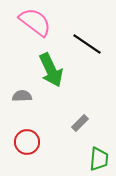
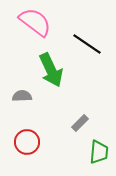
green trapezoid: moved 7 px up
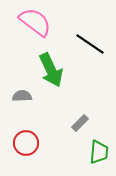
black line: moved 3 px right
red circle: moved 1 px left, 1 px down
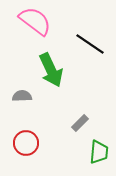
pink semicircle: moved 1 px up
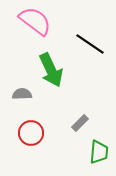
gray semicircle: moved 2 px up
red circle: moved 5 px right, 10 px up
